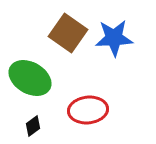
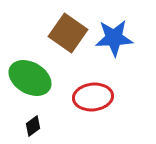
red ellipse: moved 5 px right, 13 px up
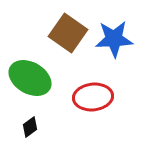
blue star: moved 1 px down
black diamond: moved 3 px left, 1 px down
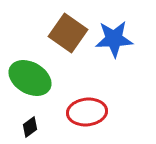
red ellipse: moved 6 px left, 15 px down
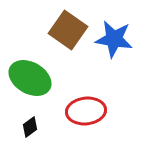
brown square: moved 3 px up
blue star: rotated 12 degrees clockwise
red ellipse: moved 1 px left, 1 px up
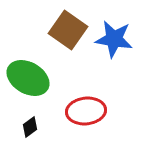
green ellipse: moved 2 px left
